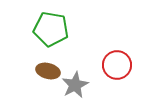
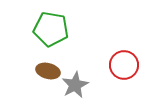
red circle: moved 7 px right
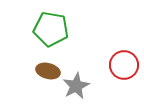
gray star: moved 1 px right, 1 px down
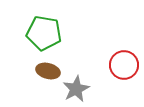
green pentagon: moved 7 px left, 4 px down
gray star: moved 3 px down
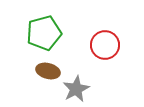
green pentagon: rotated 24 degrees counterclockwise
red circle: moved 19 px left, 20 px up
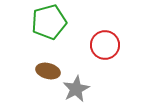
green pentagon: moved 5 px right, 11 px up
